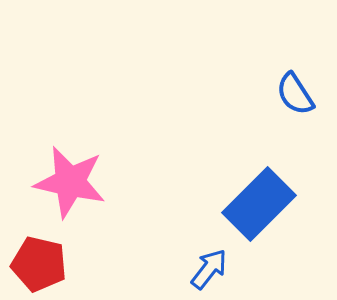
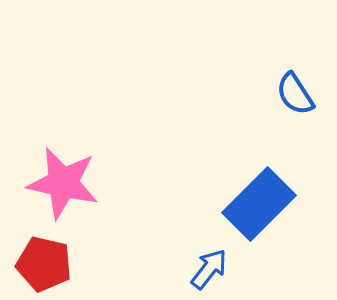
pink star: moved 7 px left, 1 px down
red pentagon: moved 5 px right
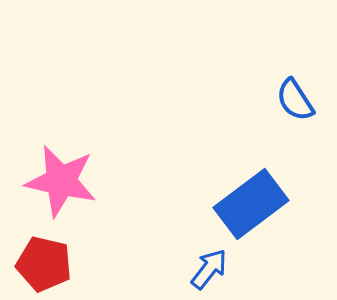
blue semicircle: moved 6 px down
pink star: moved 2 px left, 2 px up
blue rectangle: moved 8 px left; rotated 8 degrees clockwise
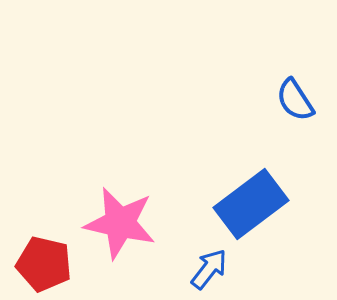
pink star: moved 59 px right, 42 px down
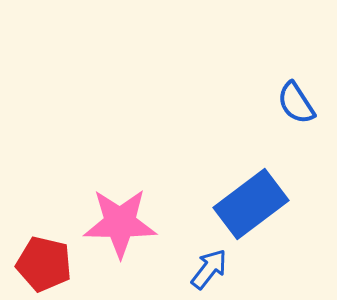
blue semicircle: moved 1 px right, 3 px down
pink star: rotated 12 degrees counterclockwise
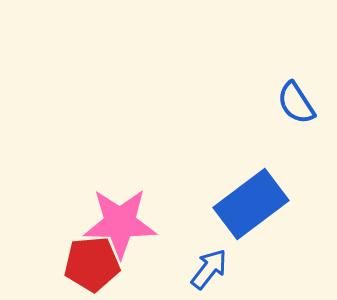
red pentagon: moved 48 px right; rotated 18 degrees counterclockwise
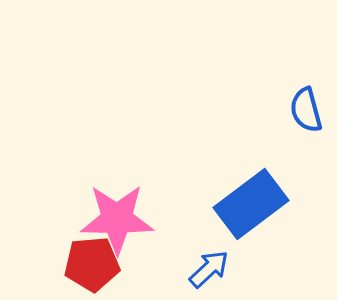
blue semicircle: moved 10 px right, 7 px down; rotated 18 degrees clockwise
pink star: moved 3 px left, 4 px up
blue arrow: rotated 9 degrees clockwise
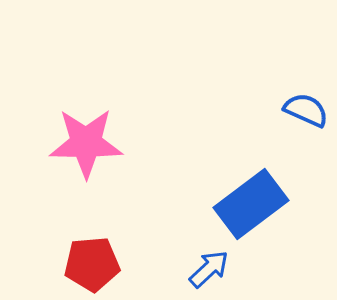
blue semicircle: rotated 129 degrees clockwise
pink star: moved 31 px left, 76 px up
